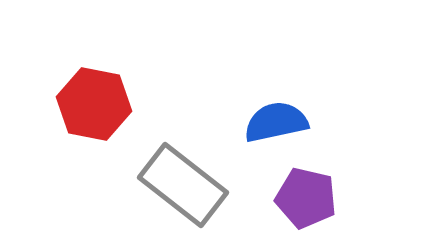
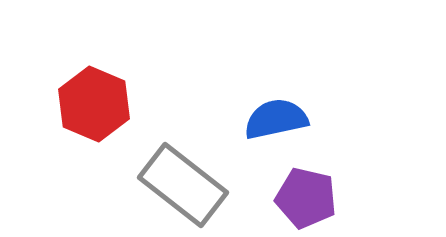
red hexagon: rotated 12 degrees clockwise
blue semicircle: moved 3 px up
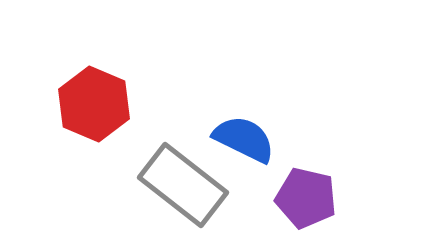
blue semicircle: moved 32 px left, 20 px down; rotated 38 degrees clockwise
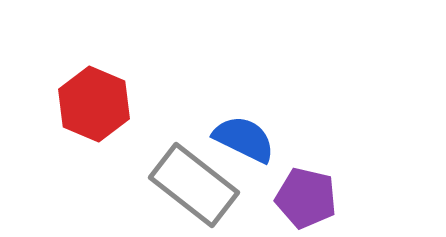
gray rectangle: moved 11 px right
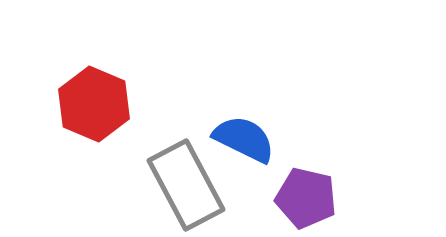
gray rectangle: moved 8 px left; rotated 24 degrees clockwise
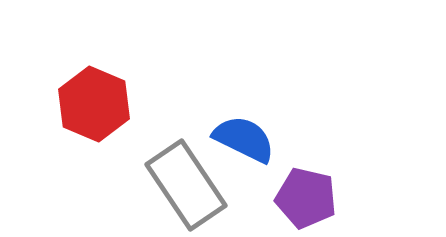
gray rectangle: rotated 6 degrees counterclockwise
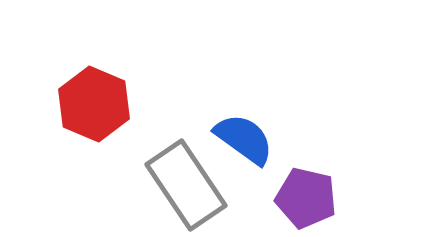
blue semicircle: rotated 10 degrees clockwise
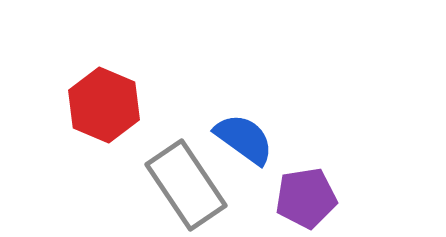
red hexagon: moved 10 px right, 1 px down
purple pentagon: rotated 22 degrees counterclockwise
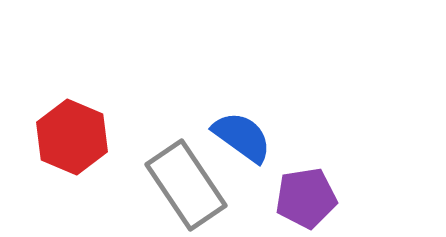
red hexagon: moved 32 px left, 32 px down
blue semicircle: moved 2 px left, 2 px up
